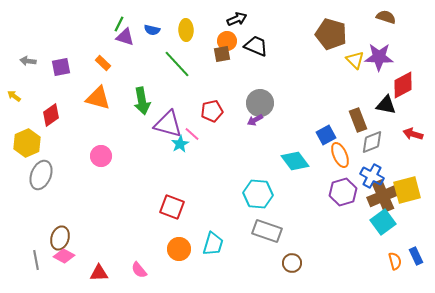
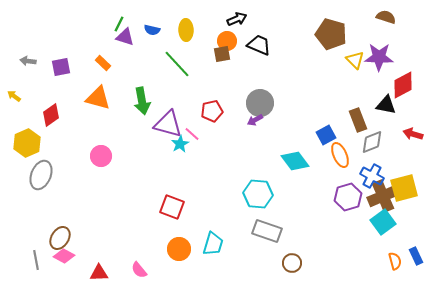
black trapezoid at (256, 46): moved 3 px right, 1 px up
yellow square at (407, 190): moved 3 px left, 2 px up
purple hexagon at (343, 192): moved 5 px right, 5 px down
brown ellipse at (60, 238): rotated 15 degrees clockwise
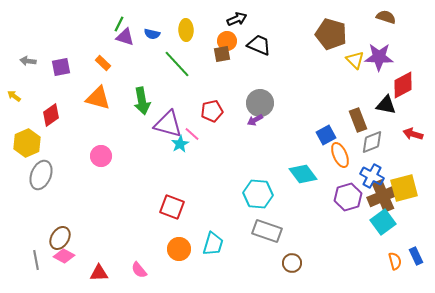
blue semicircle at (152, 30): moved 4 px down
cyan diamond at (295, 161): moved 8 px right, 13 px down
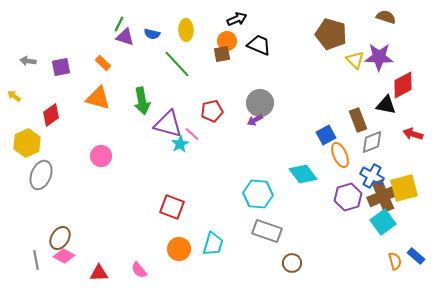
blue rectangle at (416, 256): rotated 24 degrees counterclockwise
